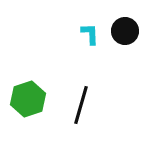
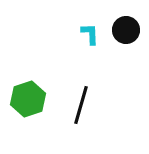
black circle: moved 1 px right, 1 px up
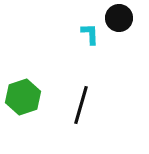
black circle: moved 7 px left, 12 px up
green hexagon: moved 5 px left, 2 px up
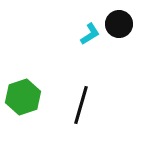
black circle: moved 6 px down
cyan L-shape: rotated 60 degrees clockwise
